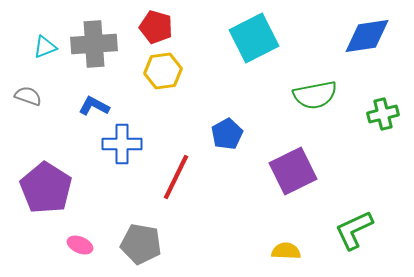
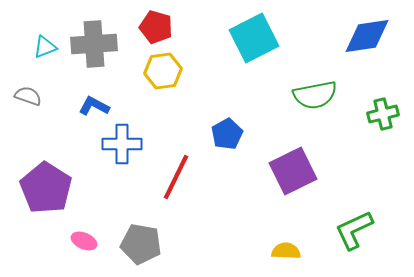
pink ellipse: moved 4 px right, 4 px up
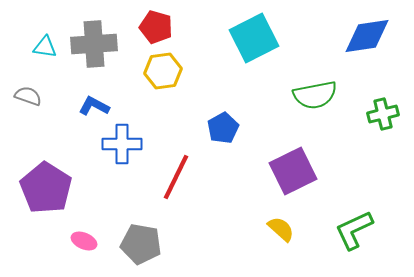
cyan triangle: rotated 30 degrees clockwise
blue pentagon: moved 4 px left, 6 px up
yellow semicircle: moved 5 px left, 22 px up; rotated 40 degrees clockwise
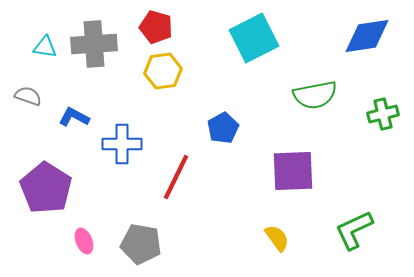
blue L-shape: moved 20 px left, 11 px down
purple square: rotated 24 degrees clockwise
yellow semicircle: moved 4 px left, 9 px down; rotated 12 degrees clockwise
pink ellipse: rotated 45 degrees clockwise
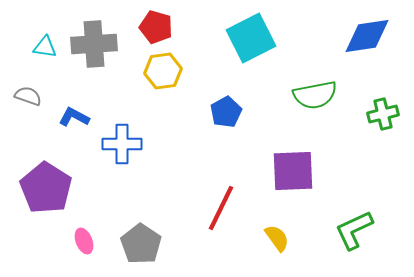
cyan square: moved 3 px left
blue pentagon: moved 3 px right, 16 px up
red line: moved 45 px right, 31 px down
gray pentagon: rotated 24 degrees clockwise
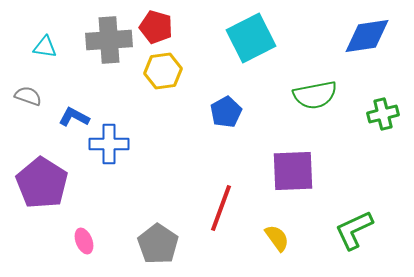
gray cross: moved 15 px right, 4 px up
blue cross: moved 13 px left
purple pentagon: moved 4 px left, 5 px up
red line: rotated 6 degrees counterclockwise
gray pentagon: moved 17 px right
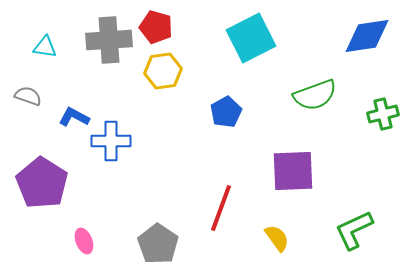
green semicircle: rotated 9 degrees counterclockwise
blue cross: moved 2 px right, 3 px up
